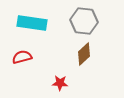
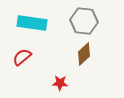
red semicircle: rotated 24 degrees counterclockwise
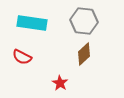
red semicircle: rotated 114 degrees counterclockwise
red star: rotated 28 degrees clockwise
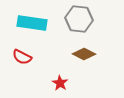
gray hexagon: moved 5 px left, 2 px up
brown diamond: rotated 70 degrees clockwise
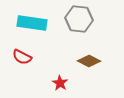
brown diamond: moved 5 px right, 7 px down
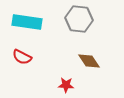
cyan rectangle: moved 5 px left, 1 px up
brown diamond: rotated 30 degrees clockwise
red star: moved 6 px right, 2 px down; rotated 28 degrees counterclockwise
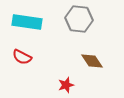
brown diamond: moved 3 px right
red star: rotated 21 degrees counterclockwise
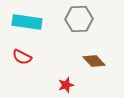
gray hexagon: rotated 8 degrees counterclockwise
brown diamond: moved 2 px right; rotated 10 degrees counterclockwise
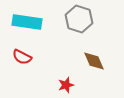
gray hexagon: rotated 20 degrees clockwise
brown diamond: rotated 20 degrees clockwise
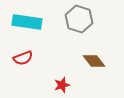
red semicircle: moved 1 px right, 1 px down; rotated 48 degrees counterclockwise
brown diamond: rotated 15 degrees counterclockwise
red star: moved 4 px left
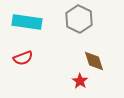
gray hexagon: rotated 8 degrees clockwise
brown diamond: rotated 20 degrees clockwise
red star: moved 18 px right, 4 px up; rotated 21 degrees counterclockwise
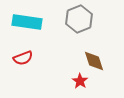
gray hexagon: rotated 12 degrees clockwise
